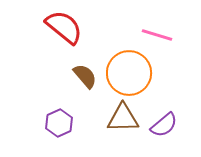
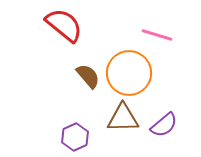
red semicircle: moved 2 px up
brown semicircle: moved 3 px right
purple hexagon: moved 16 px right, 14 px down
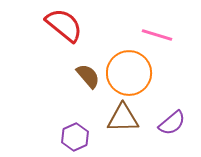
purple semicircle: moved 8 px right, 2 px up
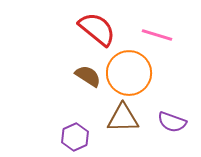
red semicircle: moved 33 px right, 4 px down
brown semicircle: rotated 16 degrees counterclockwise
purple semicircle: moved 1 px up; rotated 60 degrees clockwise
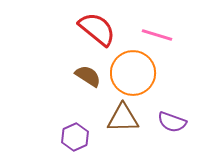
orange circle: moved 4 px right
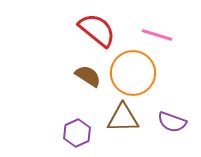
red semicircle: moved 1 px down
purple hexagon: moved 2 px right, 4 px up
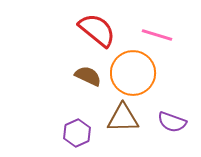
brown semicircle: rotated 8 degrees counterclockwise
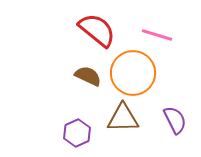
purple semicircle: moved 3 px right, 2 px up; rotated 136 degrees counterclockwise
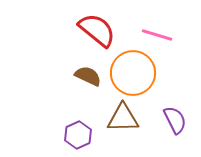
purple hexagon: moved 1 px right, 2 px down
